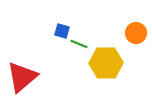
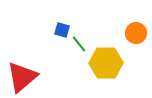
blue square: moved 1 px up
green line: rotated 30 degrees clockwise
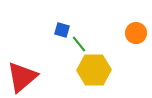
yellow hexagon: moved 12 px left, 7 px down
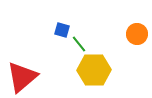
orange circle: moved 1 px right, 1 px down
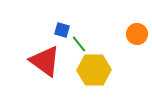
red triangle: moved 23 px right, 16 px up; rotated 44 degrees counterclockwise
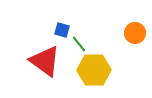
orange circle: moved 2 px left, 1 px up
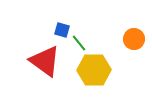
orange circle: moved 1 px left, 6 px down
green line: moved 1 px up
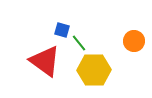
orange circle: moved 2 px down
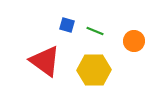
blue square: moved 5 px right, 5 px up
green line: moved 16 px right, 12 px up; rotated 30 degrees counterclockwise
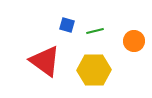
green line: rotated 36 degrees counterclockwise
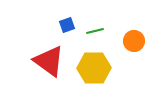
blue square: rotated 35 degrees counterclockwise
red triangle: moved 4 px right
yellow hexagon: moved 2 px up
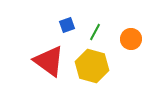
green line: moved 1 px down; rotated 48 degrees counterclockwise
orange circle: moved 3 px left, 2 px up
yellow hexagon: moved 2 px left, 2 px up; rotated 16 degrees clockwise
